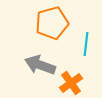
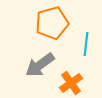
gray arrow: rotated 56 degrees counterclockwise
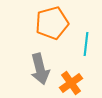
gray arrow: moved 4 px down; rotated 68 degrees counterclockwise
